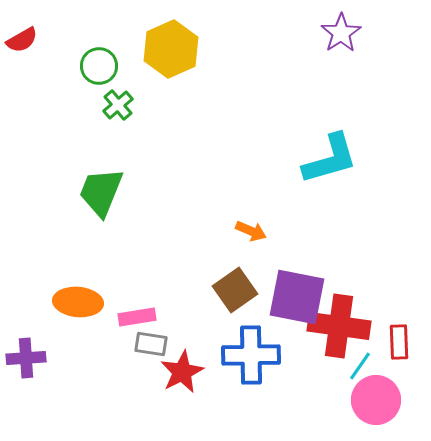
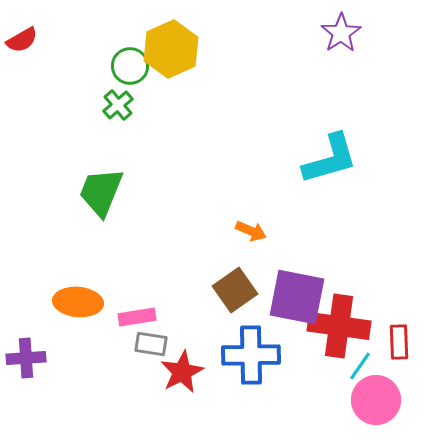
green circle: moved 31 px right
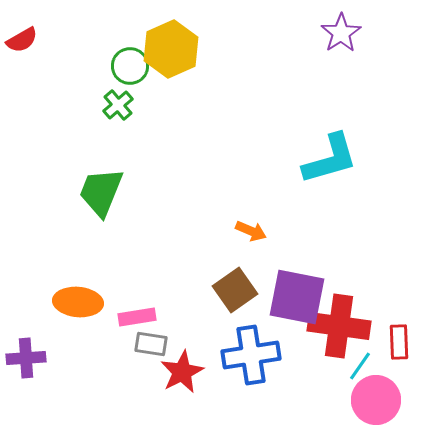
blue cross: rotated 8 degrees counterclockwise
